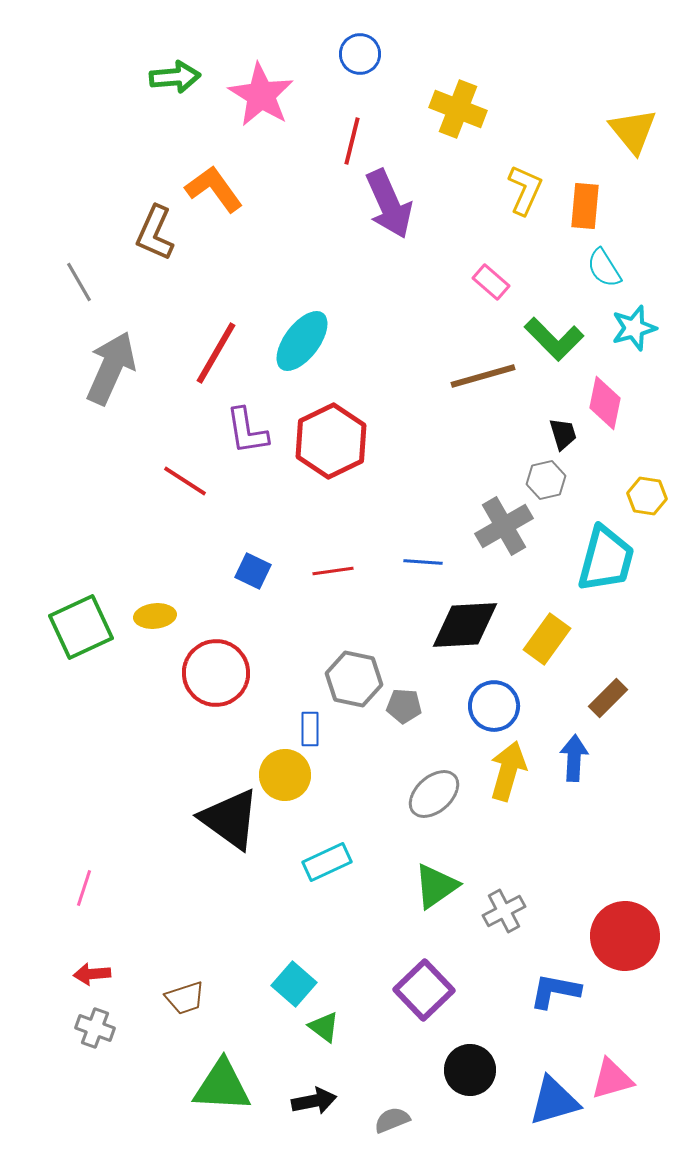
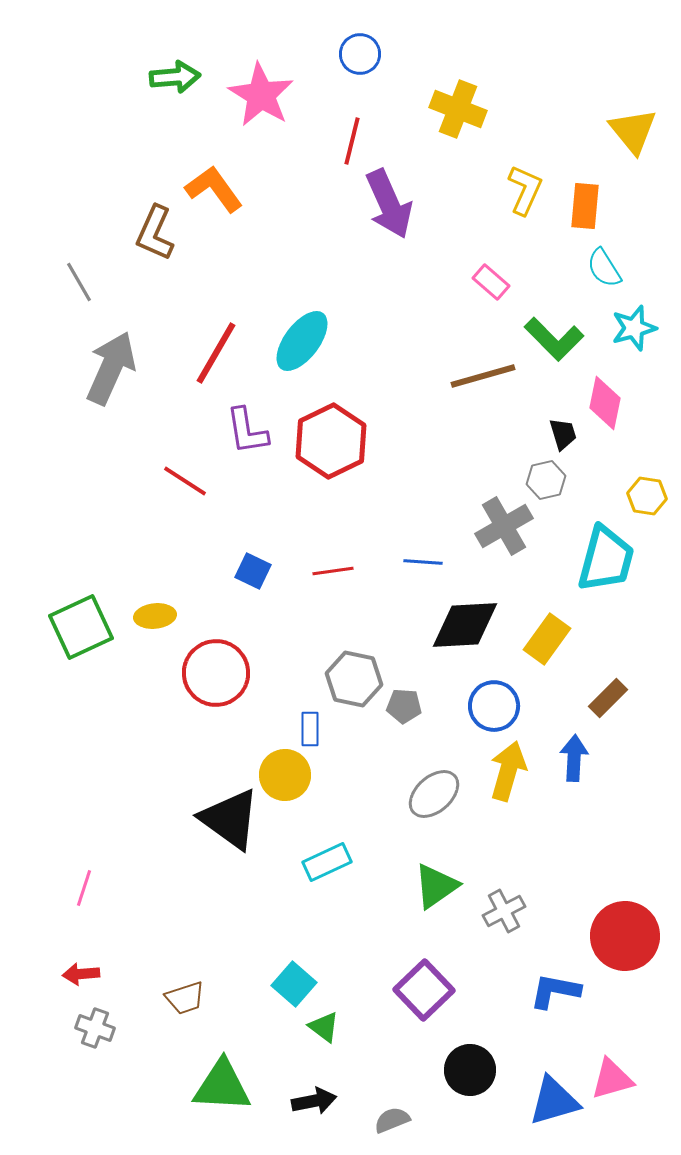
red arrow at (92, 974): moved 11 px left
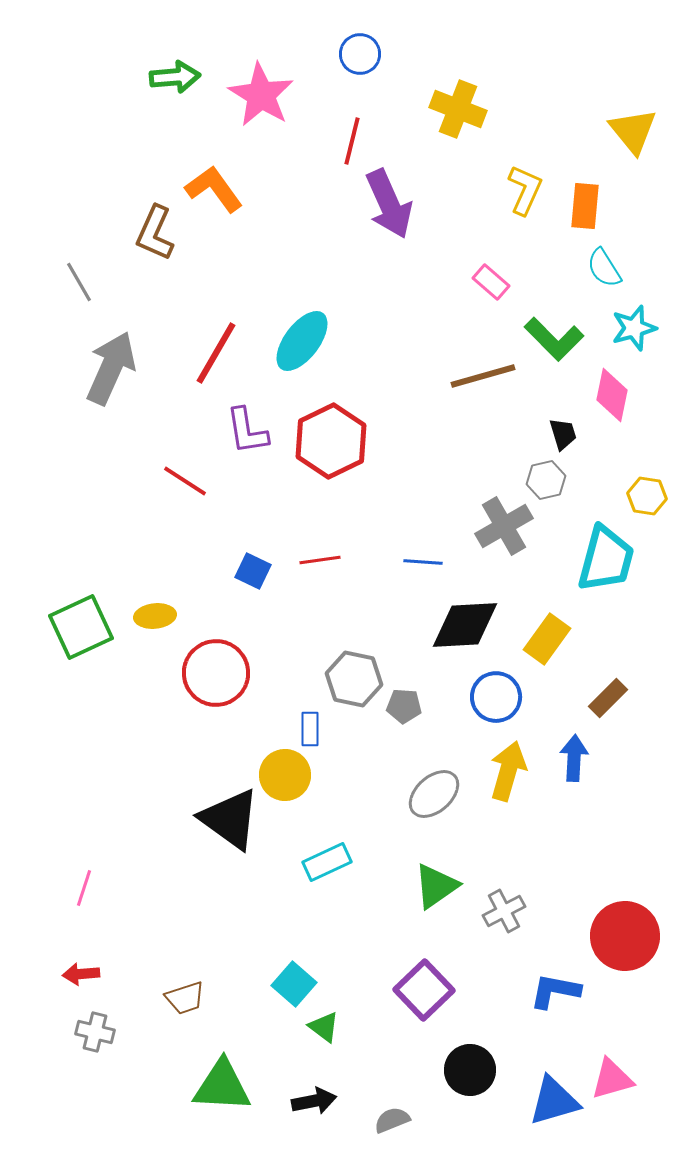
pink diamond at (605, 403): moved 7 px right, 8 px up
red line at (333, 571): moved 13 px left, 11 px up
blue circle at (494, 706): moved 2 px right, 9 px up
gray cross at (95, 1028): moved 4 px down; rotated 6 degrees counterclockwise
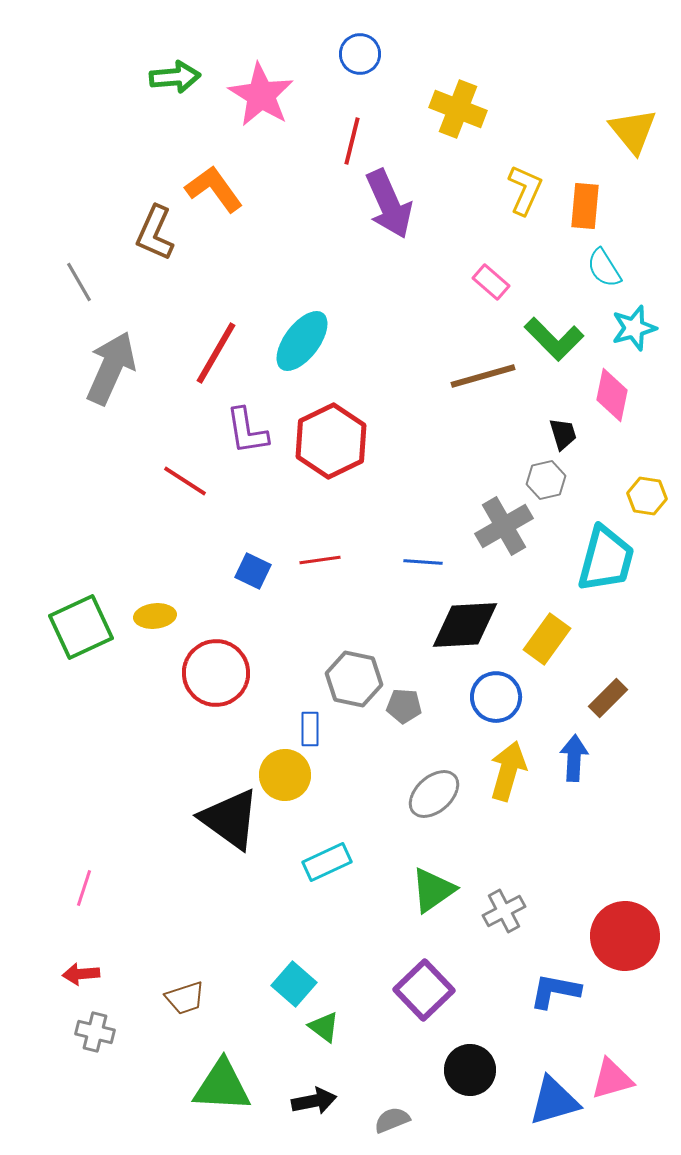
green triangle at (436, 886): moved 3 px left, 4 px down
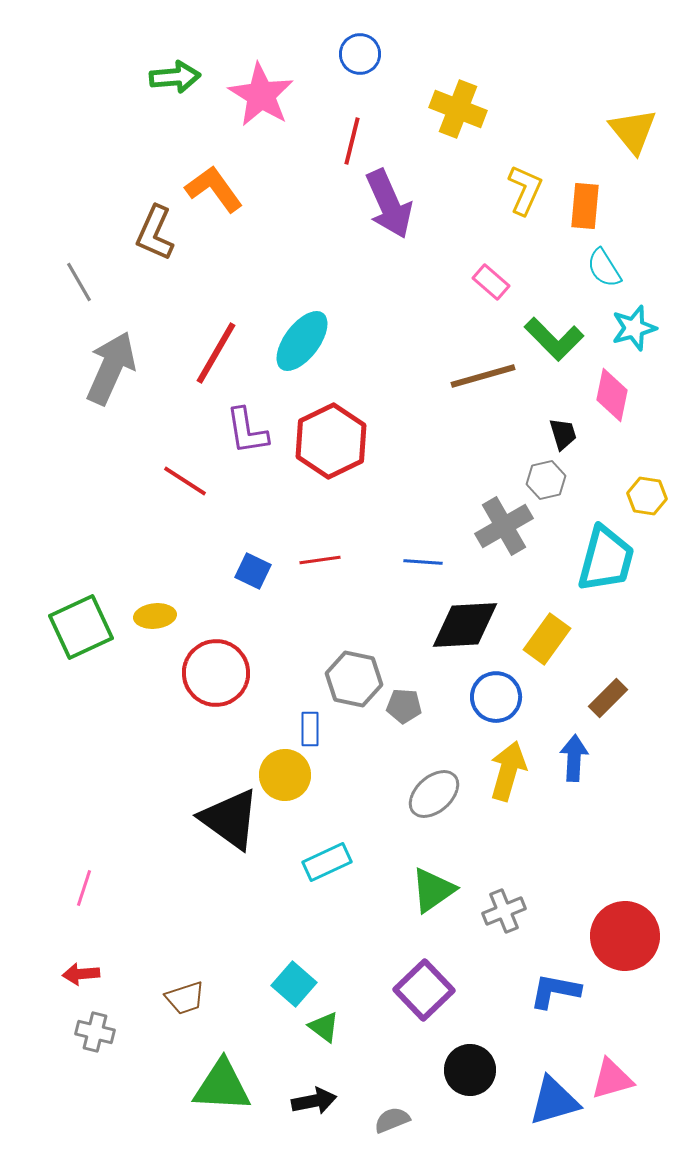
gray cross at (504, 911): rotated 6 degrees clockwise
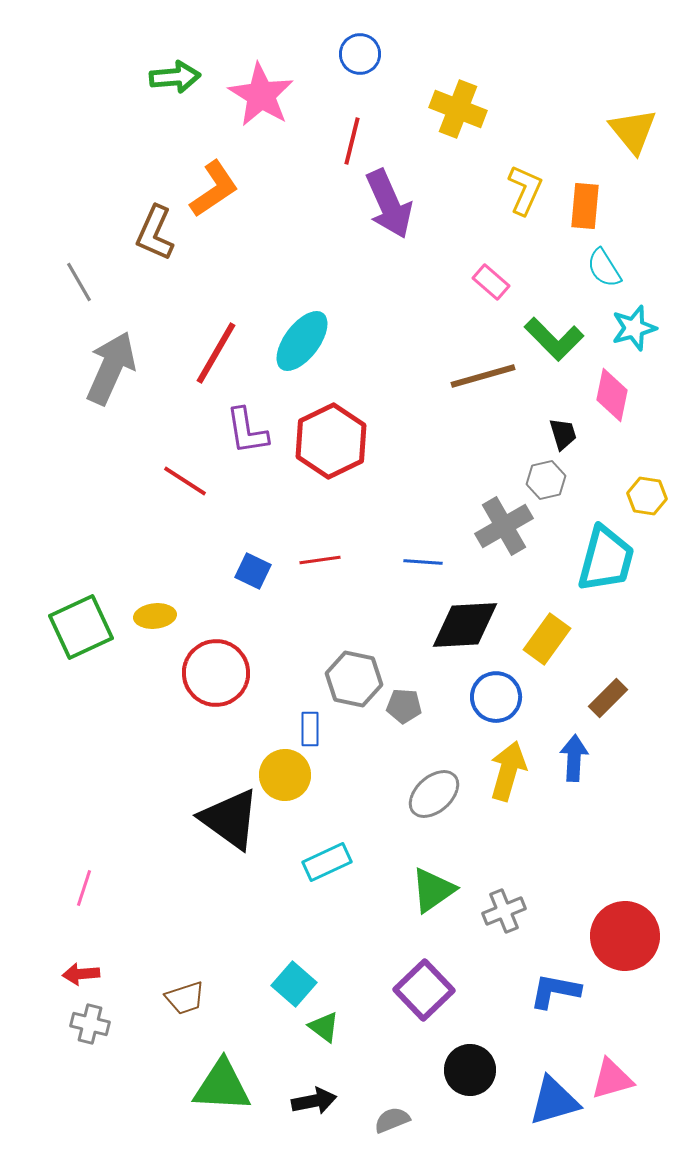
orange L-shape at (214, 189): rotated 92 degrees clockwise
gray cross at (95, 1032): moved 5 px left, 8 px up
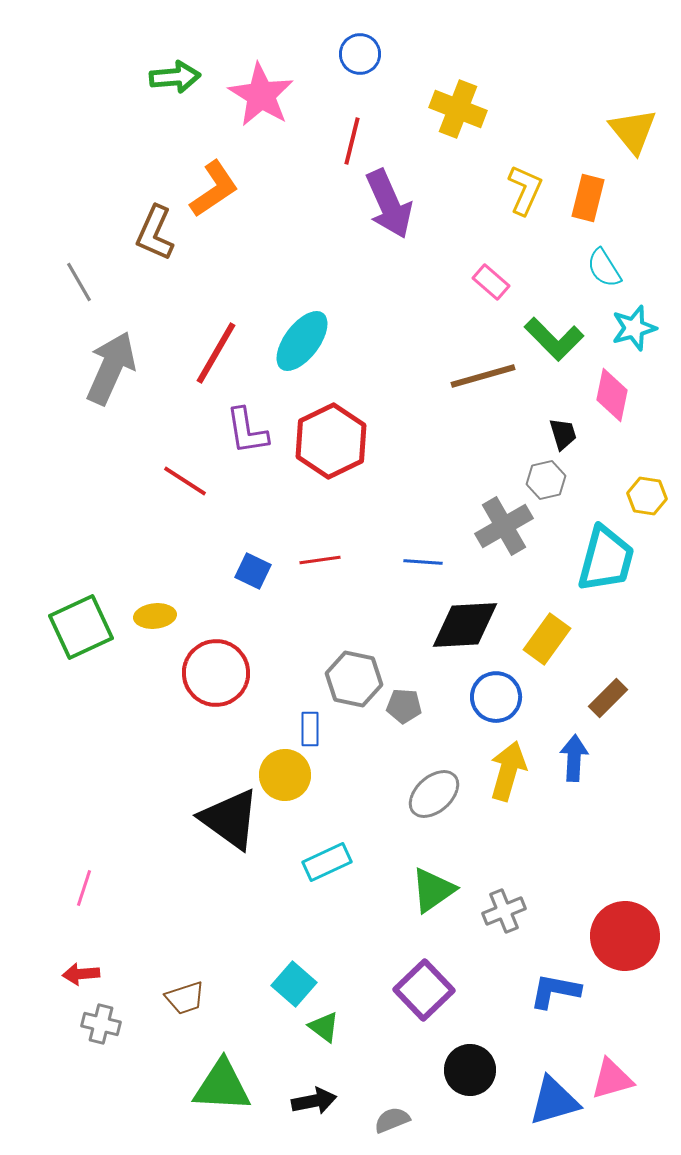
orange rectangle at (585, 206): moved 3 px right, 8 px up; rotated 9 degrees clockwise
gray cross at (90, 1024): moved 11 px right
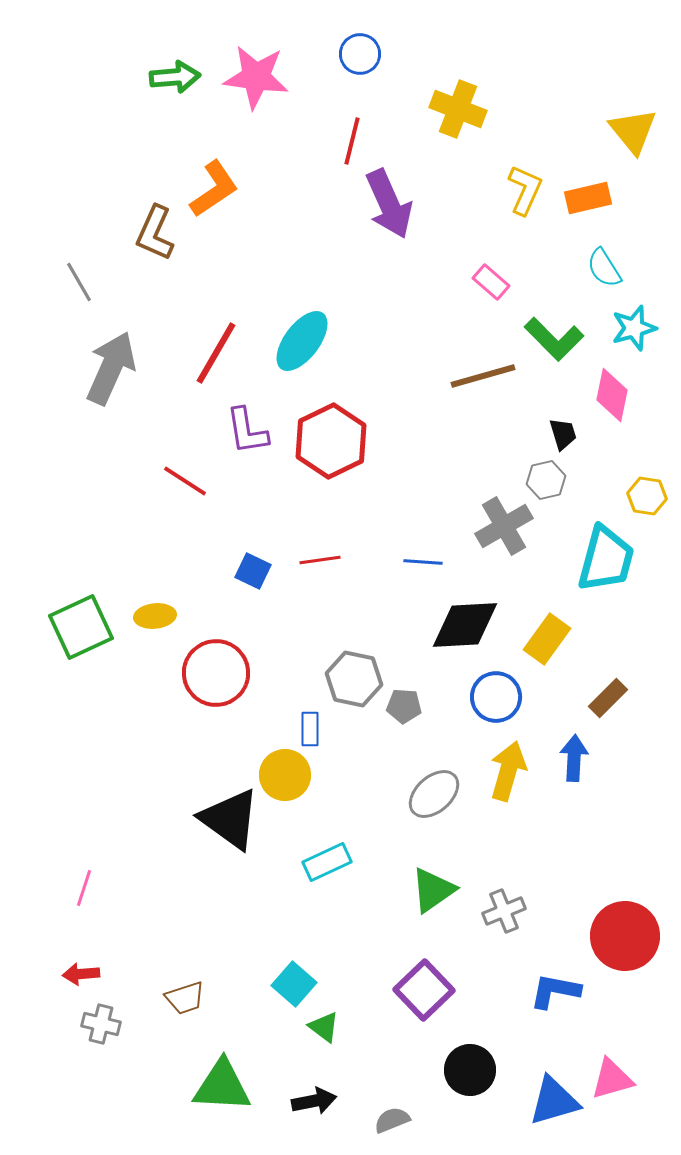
pink star at (261, 95): moved 5 px left, 18 px up; rotated 24 degrees counterclockwise
orange rectangle at (588, 198): rotated 63 degrees clockwise
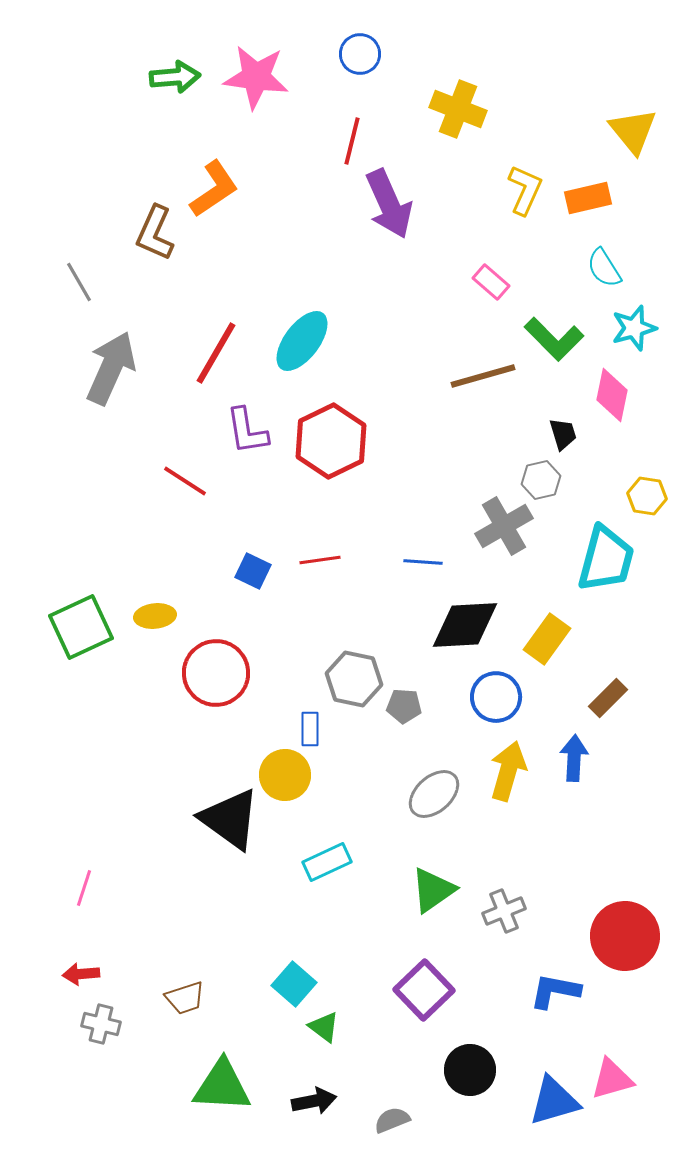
gray hexagon at (546, 480): moved 5 px left
